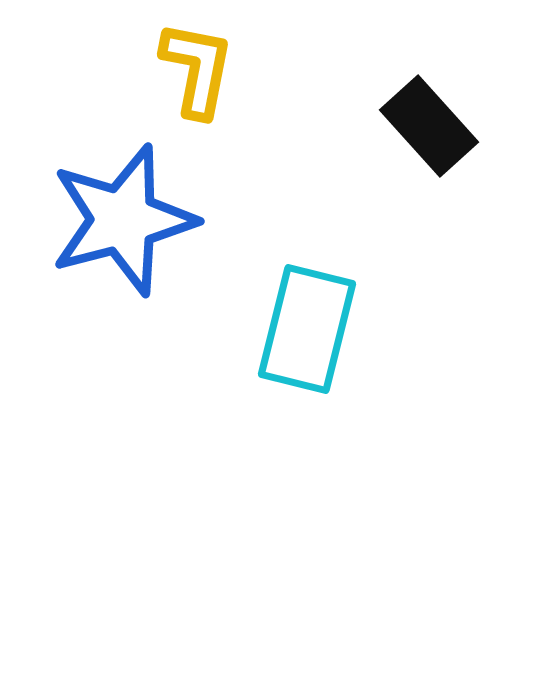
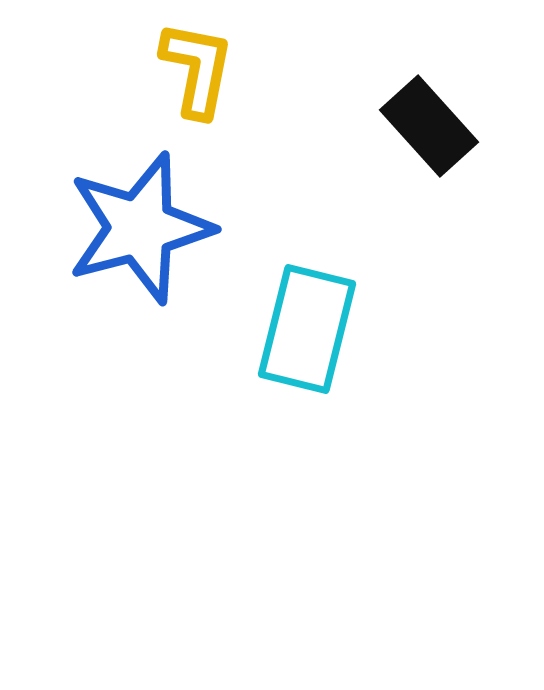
blue star: moved 17 px right, 8 px down
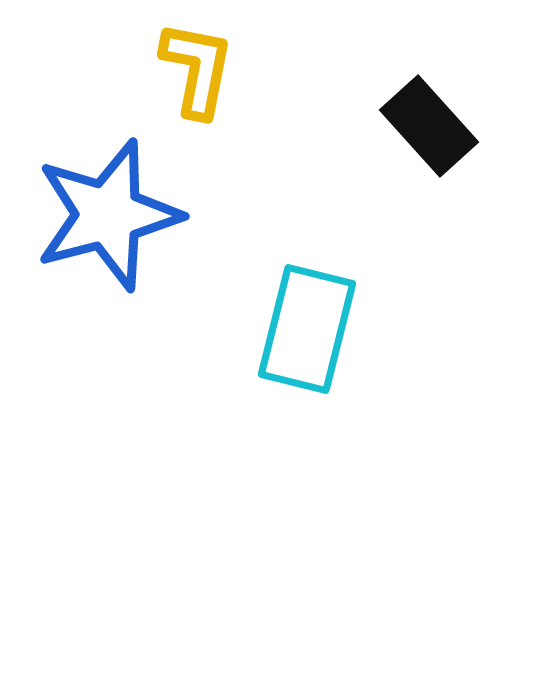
blue star: moved 32 px left, 13 px up
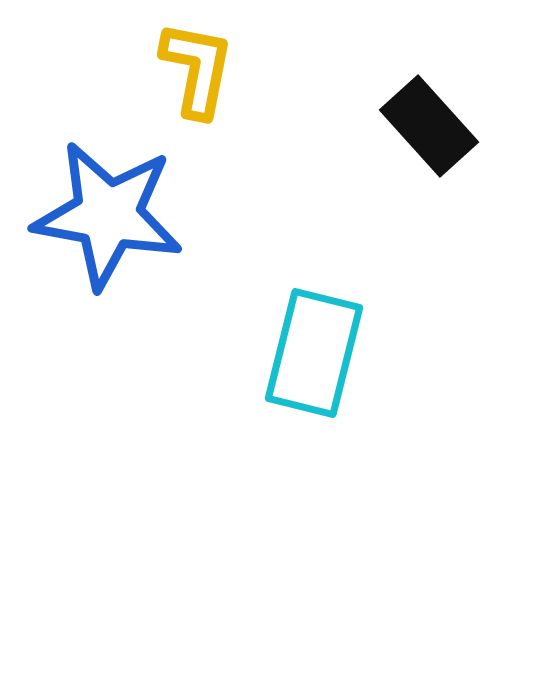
blue star: rotated 25 degrees clockwise
cyan rectangle: moved 7 px right, 24 px down
